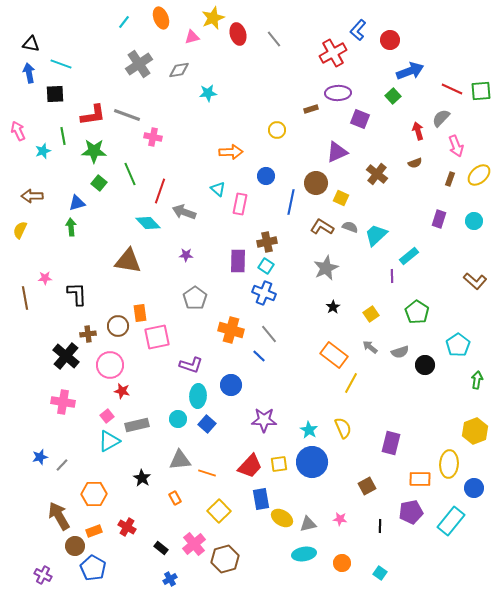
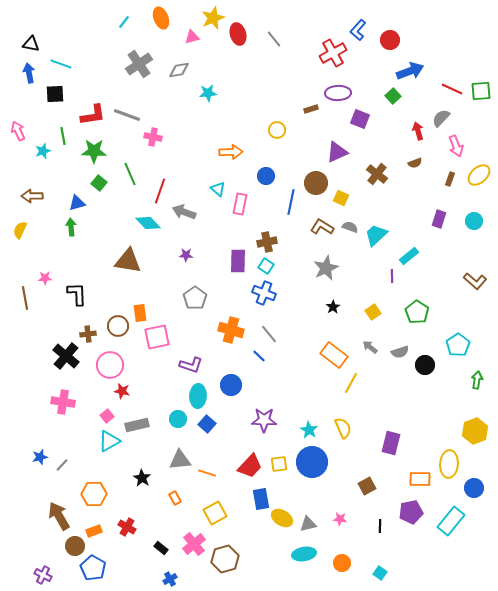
yellow square at (371, 314): moved 2 px right, 2 px up
yellow square at (219, 511): moved 4 px left, 2 px down; rotated 15 degrees clockwise
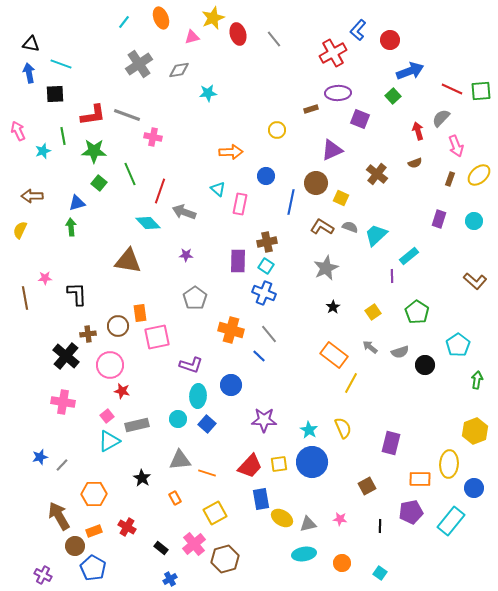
purple triangle at (337, 152): moved 5 px left, 2 px up
